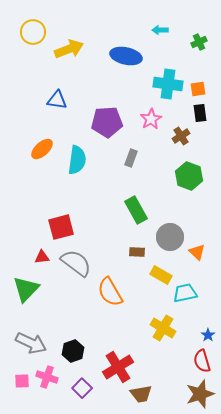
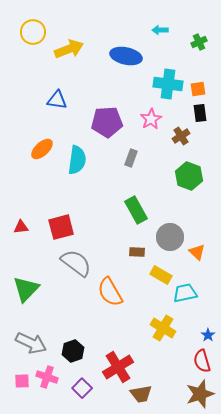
red triangle: moved 21 px left, 30 px up
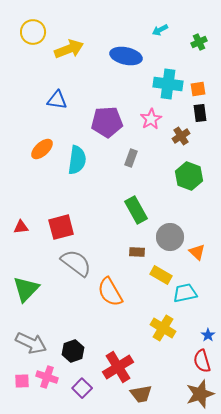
cyan arrow: rotated 28 degrees counterclockwise
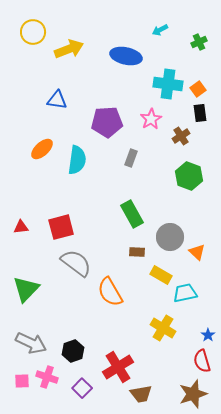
orange square: rotated 28 degrees counterclockwise
green rectangle: moved 4 px left, 4 px down
brown star: moved 7 px left
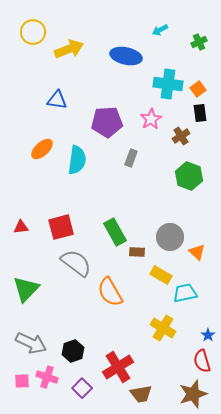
green rectangle: moved 17 px left, 18 px down
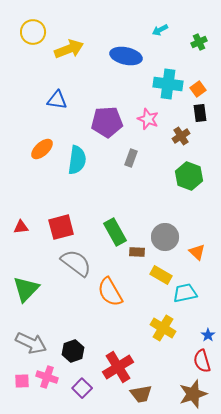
pink star: moved 3 px left; rotated 20 degrees counterclockwise
gray circle: moved 5 px left
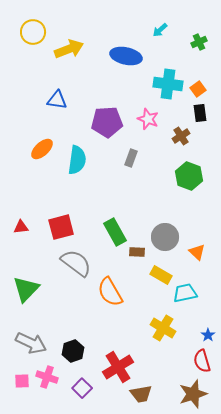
cyan arrow: rotated 14 degrees counterclockwise
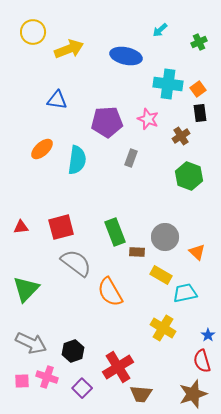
green rectangle: rotated 8 degrees clockwise
brown trapezoid: rotated 15 degrees clockwise
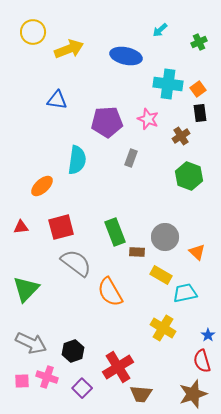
orange ellipse: moved 37 px down
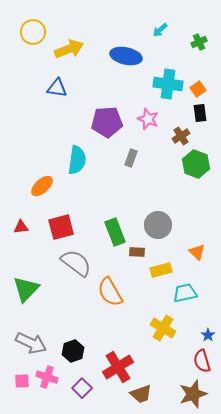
blue triangle: moved 12 px up
green hexagon: moved 7 px right, 12 px up
gray circle: moved 7 px left, 12 px up
yellow rectangle: moved 5 px up; rotated 45 degrees counterclockwise
brown trapezoid: rotated 25 degrees counterclockwise
